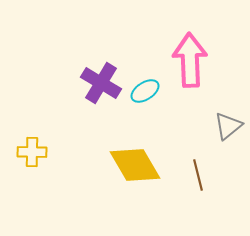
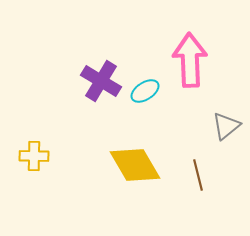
purple cross: moved 2 px up
gray triangle: moved 2 px left
yellow cross: moved 2 px right, 4 px down
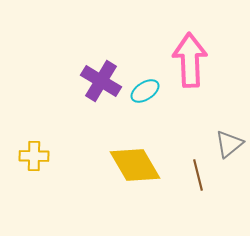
gray triangle: moved 3 px right, 18 px down
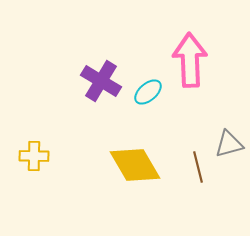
cyan ellipse: moved 3 px right, 1 px down; rotated 8 degrees counterclockwise
gray triangle: rotated 24 degrees clockwise
brown line: moved 8 px up
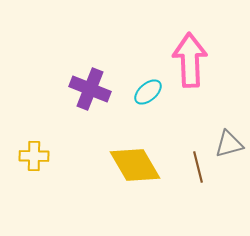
purple cross: moved 11 px left, 8 px down; rotated 9 degrees counterclockwise
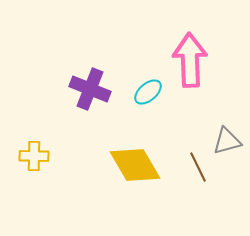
gray triangle: moved 2 px left, 3 px up
brown line: rotated 12 degrees counterclockwise
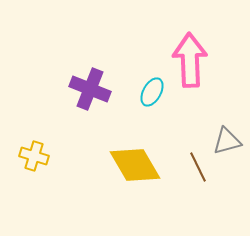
cyan ellipse: moved 4 px right; rotated 20 degrees counterclockwise
yellow cross: rotated 16 degrees clockwise
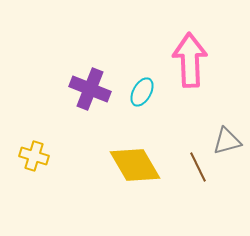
cyan ellipse: moved 10 px left
